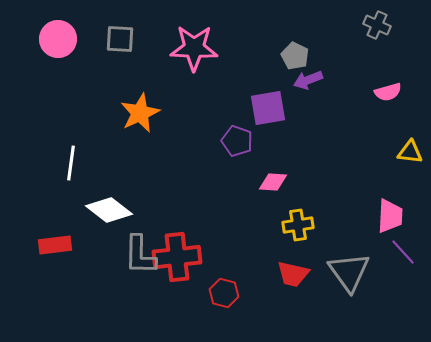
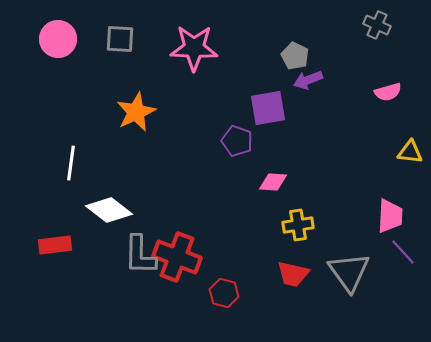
orange star: moved 4 px left, 1 px up
red cross: rotated 27 degrees clockwise
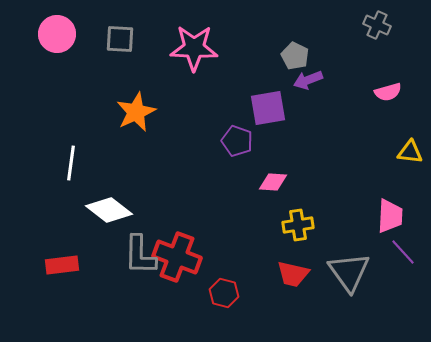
pink circle: moved 1 px left, 5 px up
red rectangle: moved 7 px right, 20 px down
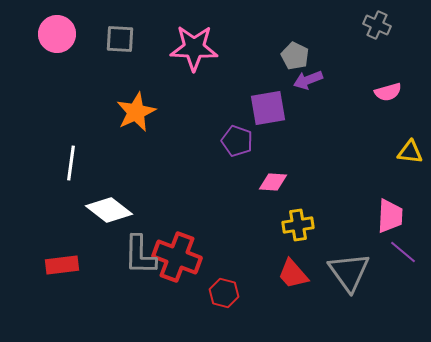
purple line: rotated 8 degrees counterclockwise
red trapezoid: rotated 36 degrees clockwise
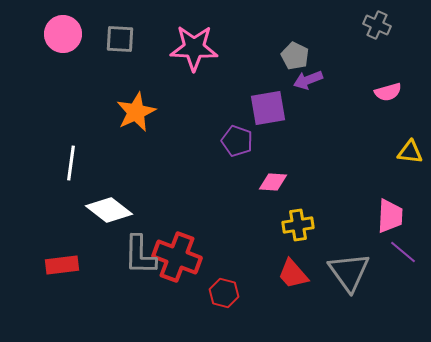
pink circle: moved 6 px right
